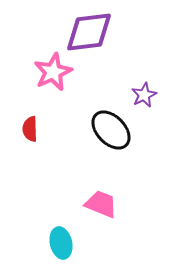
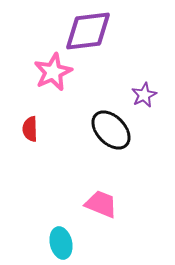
purple diamond: moved 1 px left, 1 px up
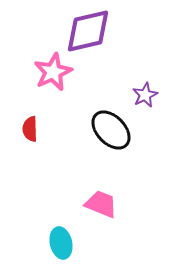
purple diamond: rotated 6 degrees counterclockwise
purple star: moved 1 px right
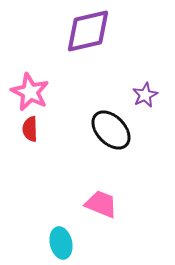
pink star: moved 23 px left, 20 px down; rotated 21 degrees counterclockwise
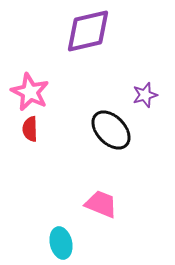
purple star: rotated 10 degrees clockwise
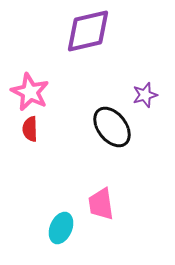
black ellipse: moved 1 px right, 3 px up; rotated 6 degrees clockwise
pink trapezoid: rotated 120 degrees counterclockwise
cyan ellipse: moved 15 px up; rotated 36 degrees clockwise
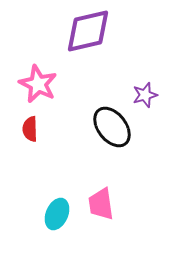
pink star: moved 8 px right, 8 px up
cyan ellipse: moved 4 px left, 14 px up
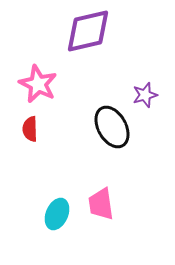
black ellipse: rotated 9 degrees clockwise
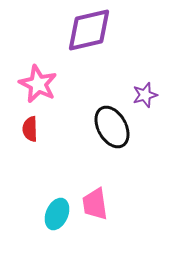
purple diamond: moved 1 px right, 1 px up
pink trapezoid: moved 6 px left
